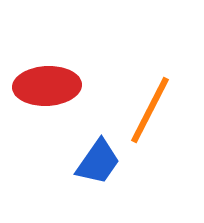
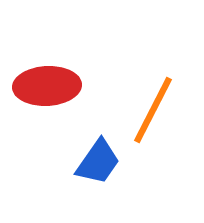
orange line: moved 3 px right
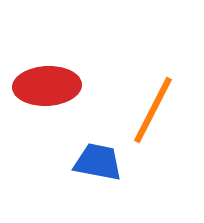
blue trapezoid: rotated 114 degrees counterclockwise
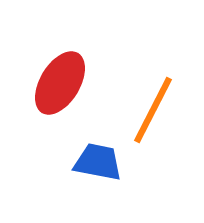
red ellipse: moved 13 px right, 3 px up; rotated 56 degrees counterclockwise
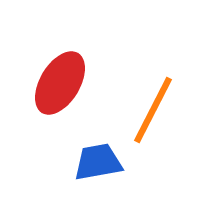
blue trapezoid: rotated 21 degrees counterclockwise
